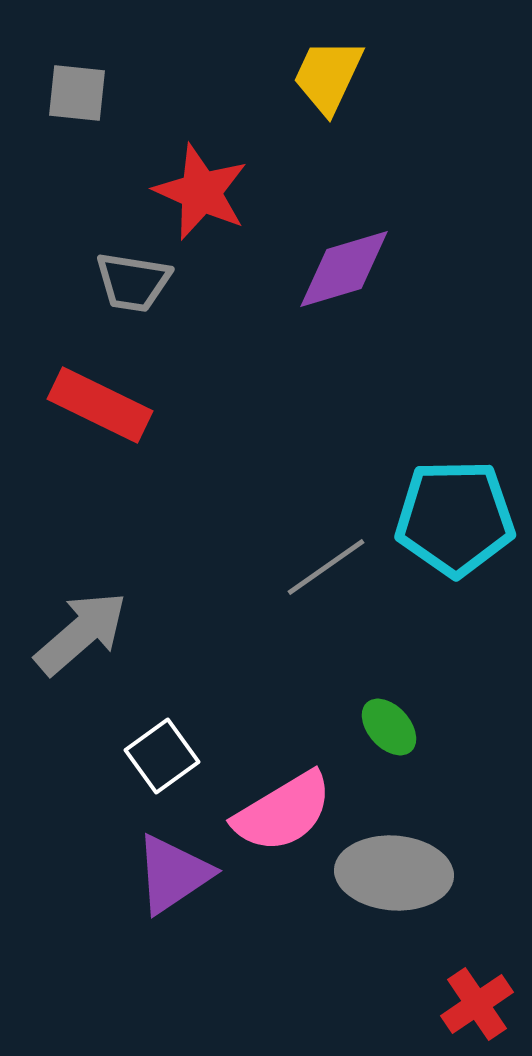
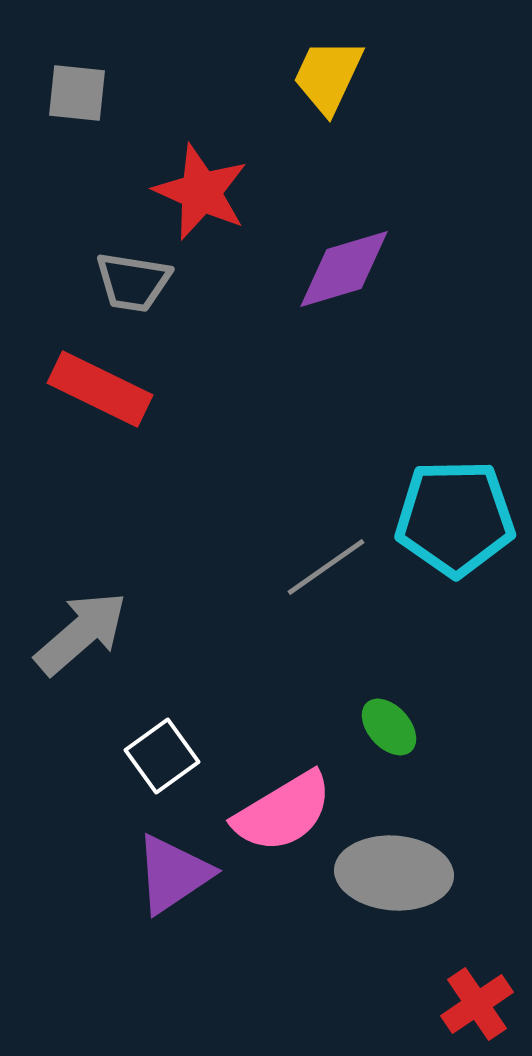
red rectangle: moved 16 px up
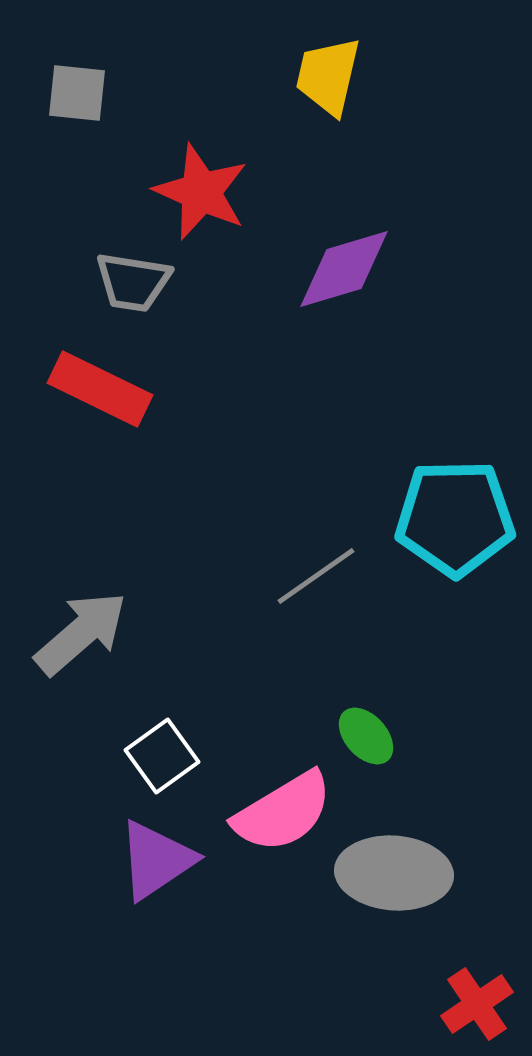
yellow trapezoid: rotated 12 degrees counterclockwise
gray line: moved 10 px left, 9 px down
green ellipse: moved 23 px left, 9 px down
purple triangle: moved 17 px left, 14 px up
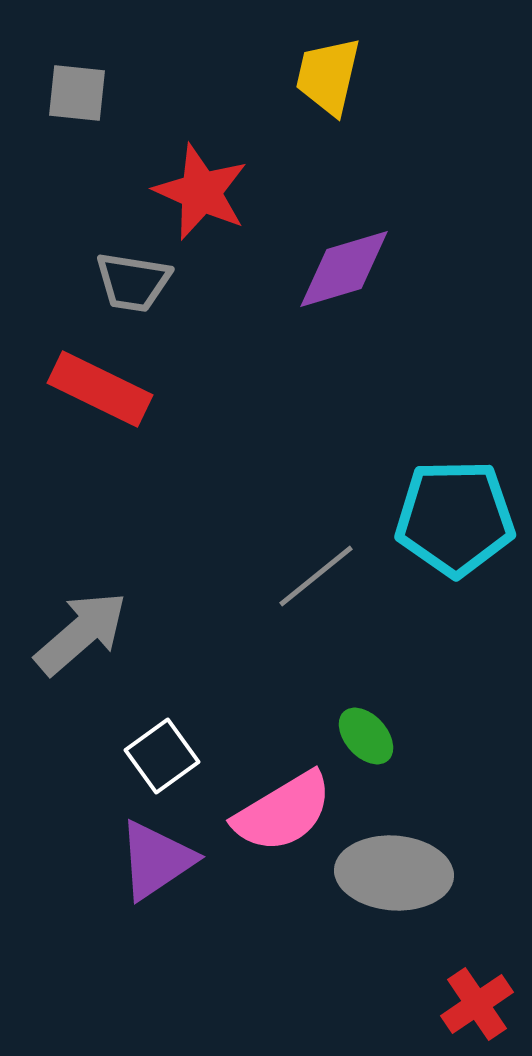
gray line: rotated 4 degrees counterclockwise
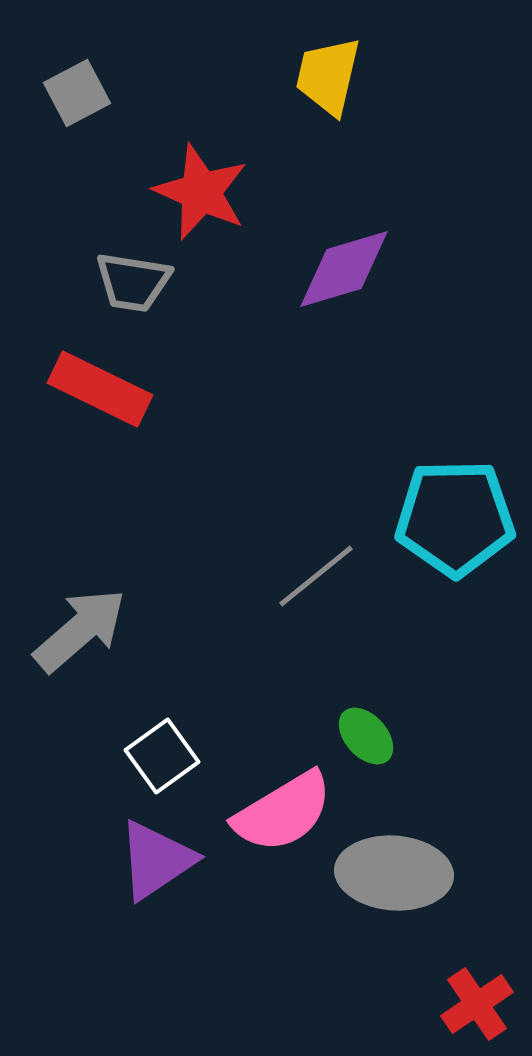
gray square: rotated 34 degrees counterclockwise
gray arrow: moved 1 px left, 3 px up
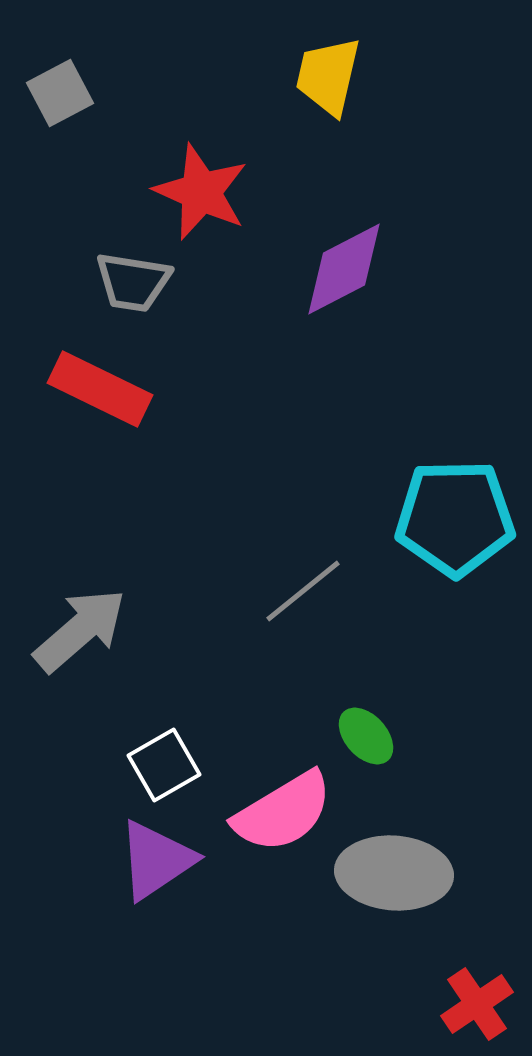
gray square: moved 17 px left
purple diamond: rotated 11 degrees counterclockwise
gray line: moved 13 px left, 15 px down
white square: moved 2 px right, 9 px down; rotated 6 degrees clockwise
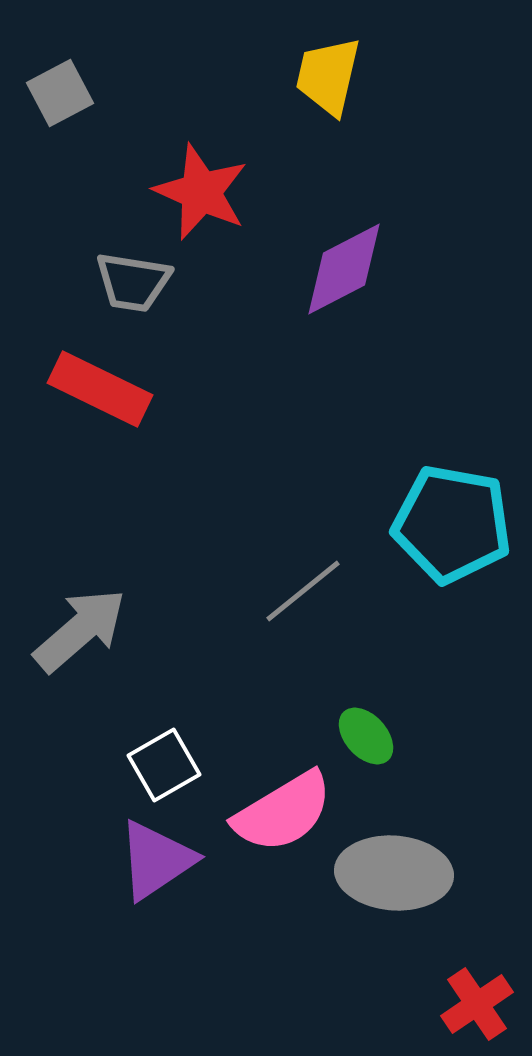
cyan pentagon: moved 3 px left, 6 px down; rotated 11 degrees clockwise
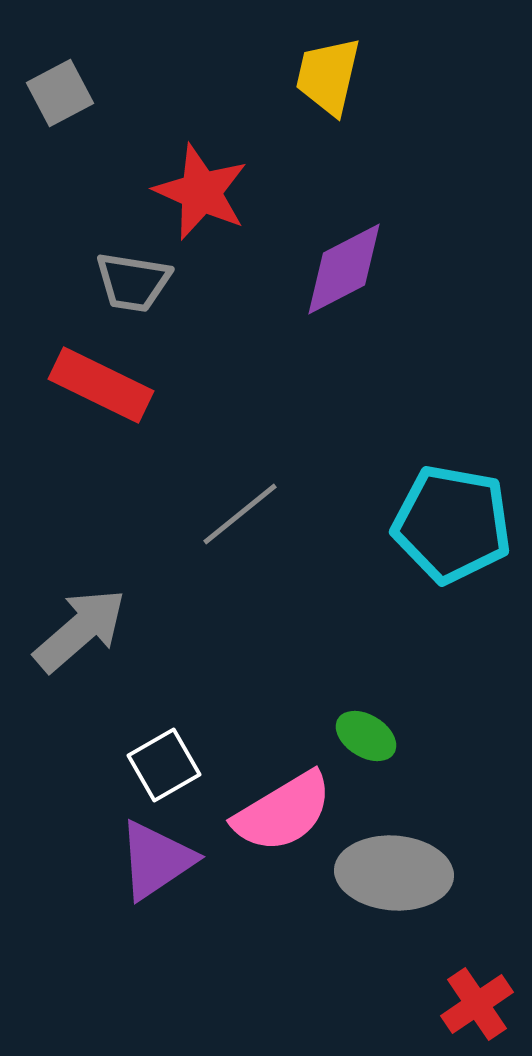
red rectangle: moved 1 px right, 4 px up
gray line: moved 63 px left, 77 px up
green ellipse: rotated 16 degrees counterclockwise
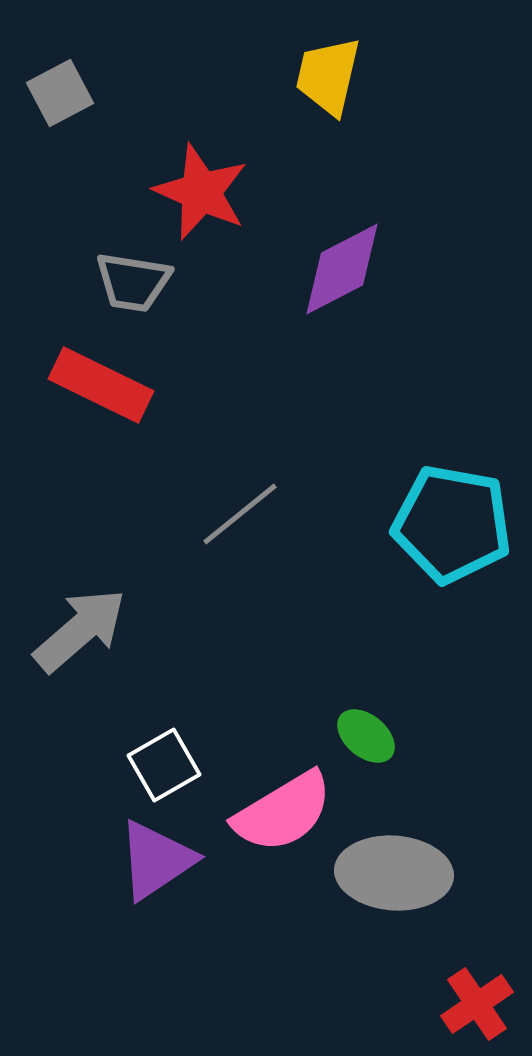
purple diamond: moved 2 px left
green ellipse: rotated 8 degrees clockwise
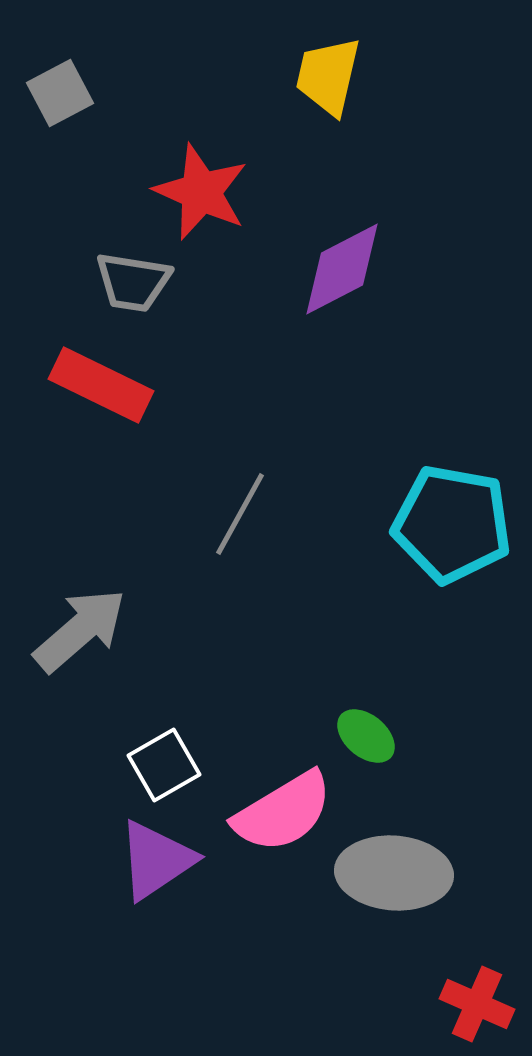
gray line: rotated 22 degrees counterclockwise
red cross: rotated 32 degrees counterclockwise
